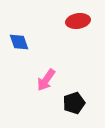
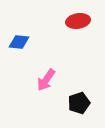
blue diamond: rotated 65 degrees counterclockwise
black pentagon: moved 5 px right
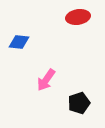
red ellipse: moved 4 px up
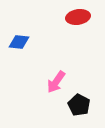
pink arrow: moved 10 px right, 2 px down
black pentagon: moved 2 px down; rotated 25 degrees counterclockwise
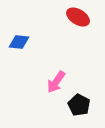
red ellipse: rotated 40 degrees clockwise
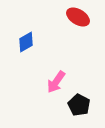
blue diamond: moved 7 px right; rotated 35 degrees counterclockwise
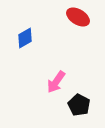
blue diamond: moved 1 px left, 4 px up
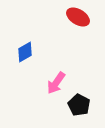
blue diamond: moved 14 px down
pink arrow: moved 1 px down
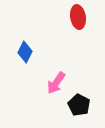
red ellipse: rotated 50 degrees clockwise
blue diamond: rotated 35 degrees counterclockwise
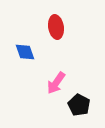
red ellipse: moved 22 px left, 10 px down
blue diamond: rotated 45 degrees counterclockwise
